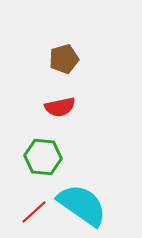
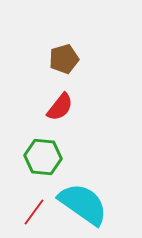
red semicircle: rotated 40 degrees counterclockwise
cyan semicircle: moved 1 px right, 1 px up
red line: rotated 12 degrees counterclockwise
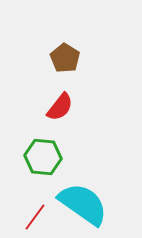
brown pentagon: moved 1 px right, 1 px up; rotated 24 degrees counterclockwise
red line: moved 1 px right, 5 px down
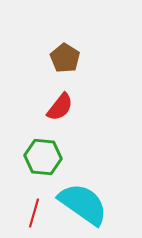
red line: moved 1 px left, 4 px up; rotated 20 degrees counterclockwise
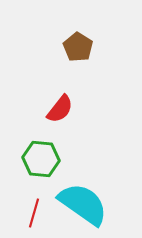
brown pentagon: moved 13 px right, 11 px up
red semicircle: moved 2 px down
green hexagon: moved 2 px left, 2 px down
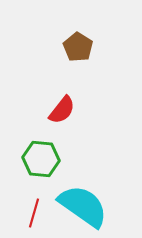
red semicircle: moved 2 px right, 1 px down
cyan semicircle: moved 2 px down
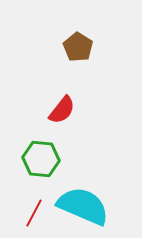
cyan semicircle: rotated 12 degrees counterclockwise
red line: rotated 12 degrees clockwise
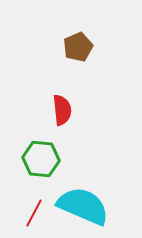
brown pentagon: rotated 16 degrees clockwise
red semicircle: rotated 44 degrees counterclockwise
